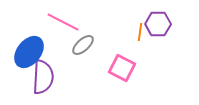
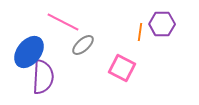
purple hexagon: moved 4 px right
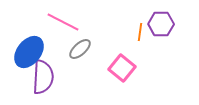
purple hexagon: moved 1 px left
gray ellipse: moved 3 px left, 4 px down
pink square: rotated 12 degrees clockwise
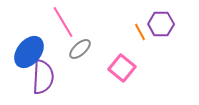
pink line: rotated 32 degrees clockwise
orange line: rotated 36 degrees counterclockwise
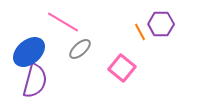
pink line: rotated 28 degrees counterclockwise
blue ellipse: rotated 12 degrees clockwise
purple semicircle: moved 8 px left, 4 px down; rotated 12 degrees clockwise
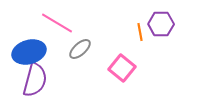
pink line: moved 6 px left, 1 px down
orange line: rotated 18 degrees clockwise
blue ellipse: rotated 24 degrees clockwise
purple semicircle: moved 1 px up
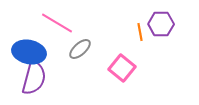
blue ellipse: rotated 28 degrees clockwise
purple semicircle: moved 1 px left, 2 px up
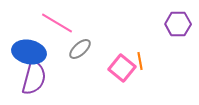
purple hexagon: moved 17 px right
orange line: moved 29 px down
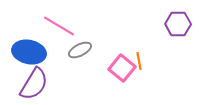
pink line: moved 2 px right, 3 px down
gray ellipse: moved 1 px down; rotated 15 degrees clockwise
orange line: moved 1 px left
purple semicircle: moved 6 px down; rotated 16 degrees clockwise
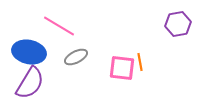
purple hexagon: rotated 10 degrees counterclockwise
gray ellipse: moved 4 px left, 7 px down
orange line: moved 1 px right, 1 px down
pink square: rotated 32 degrees counterclockwise
purple semicircle: moved 4 px left, 1 px up
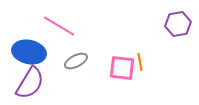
gray ellipse: moved 4 px down
